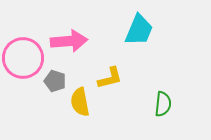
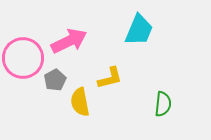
pink arrow: rotated 21 degrees counterclockwise
gray pentagon: moved 1 px up; rotated 25 degrees clockwise
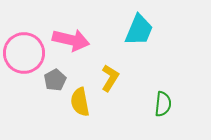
pink arrow: moved 2 px right, 1 px up; rotated 39 degrees clockwise
pink circle: moved 1 px right, 5 px up
yellow L-shape: rotated 44 degrees counterclockwise
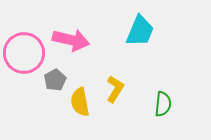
cyan trapezoid: moved 1 px right, 1 px down
yellow L-shape: moved 5 px right, 11 px down
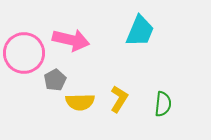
yellow L-shape: moved 4 px right, 10 px down
yellow semicircle: rotated 80 degrees counterclockwise
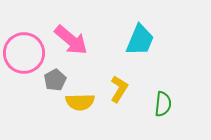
cyan trapezoid: moved 9 px down
pink arrow: rotated 27 degrees clockwise
yellow L-shape: moved 10 px up
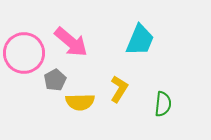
pink arrow: moved 2 px down
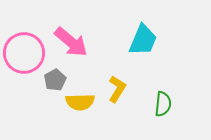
cyan trapezoid: moved 3 px right
yellow L-shape: moved 2 px left
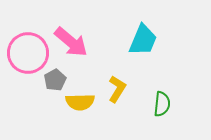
pink circle: moved 4 px right
green semicircle: moved 1 px left
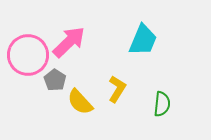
pink arrow: moved 2 px left; rotated 84 degrees counterclockwise
pink circle: moved 2 px down
gray pentagon: rotated 10 degrees counterclockwise
yellow semicircle: rotated 48 degrees clockwise
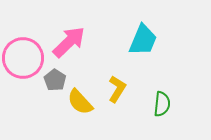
pink circle: moved 5 px left, 3 px down
